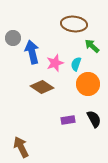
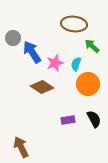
blue arrow: rotated 20 degrees counterclockwise
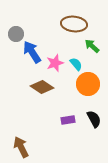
gray circle: moved 3 px right, 4 px up
cyan semicircle: rotated 120 degrees clockwise
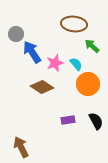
black semicircle: moved 2 px right, 2 px down
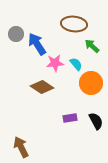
blue arrow: moved 5 px right, 8 px up
pink star: rotated 12 degrees clockwise
orange circle: moved 3 px right, 1 px up
purple rectangle: moved 2 px right, 2 px up
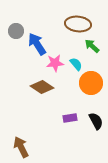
brown ellipse: moved 4 px right
gray circle: moved 3 px up
